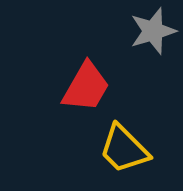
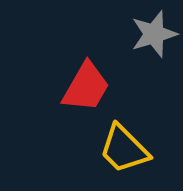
gray star: moved 1 px right, 3 px down
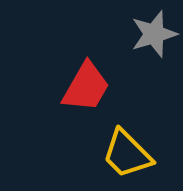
yellow trapezoid: moved 3 px right, 5 px down
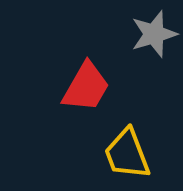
yellow trapezoid: rotated 24 degrees clockwise
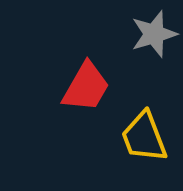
yellow trapezoid: moved 17 px right, 17 px up
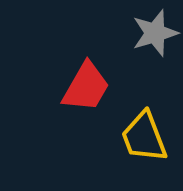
gray star: moved 1 px right, 1 px up
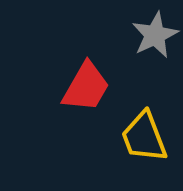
gray star: moved 2 px down; rotated 9 degrees counterclockwise
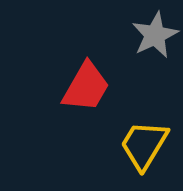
yellow trapezoid: moved 8 px down; rotated 52 degrees clockwise
